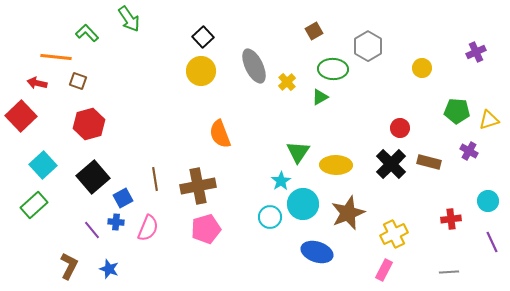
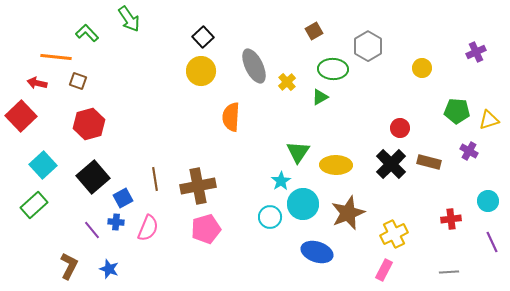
orange semicircle at (220, 134): moved 11 px right, 17 px up; rotated 24 degrees clockwise
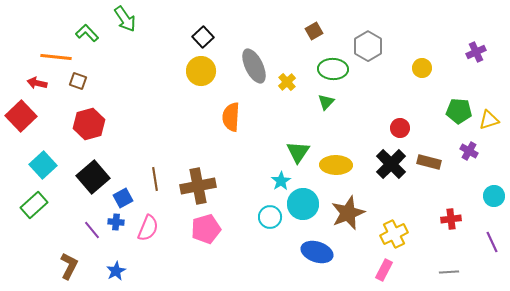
green arrow at (129, 19): moved 4 px left
green triangle at (320, 97): moved 6 px right, 5 px down; rotated 18 degrees counterclockwise
green pentagon at (457, 111): moved 2 px right
cyan circle at (488, 201): moved 6 px right, 5 px up
blue star at (109, 269): moved 7 px right, 2 px down; rotated 24 degrees clockwise
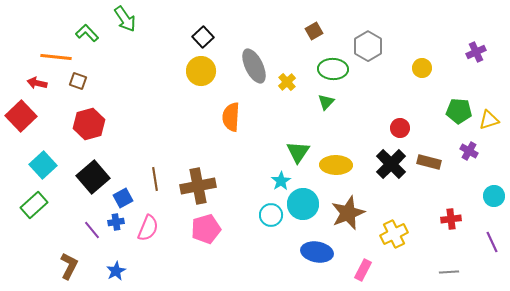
cyan circle at (270, 217): moved 1 px right, 2 px up
blue cross at (116, 222): rotated 14 degrees counterclockwise
blue ellipse at (317, 252): rotated 8 degrees counterclockwise
pink rectangle at (384, 270): moved 21 px left
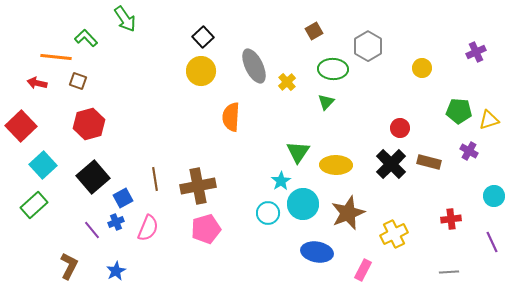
green L-shape at (87, 33): moved 1 px left, 5 px down
red square at (21, 116): moved 10 px down
cyan circle at (271, 215): moved 3 px left, 2 px up
blue cross at (116, 222): rotated 14 degrees counterclockwise
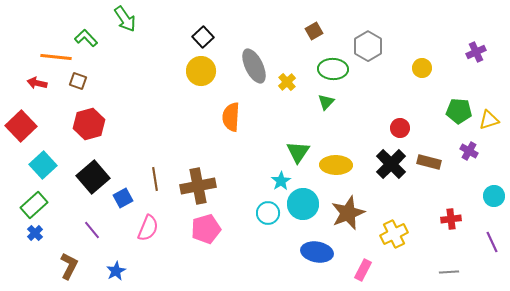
blue cross at (116, 222): moved 81 px left, 11 px down; rotated 21 degrees counterclockwise
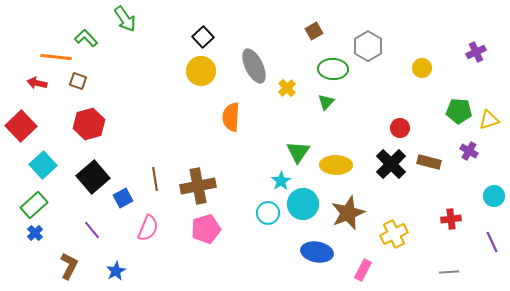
yellow cross at (287, 82): moved 6 px down
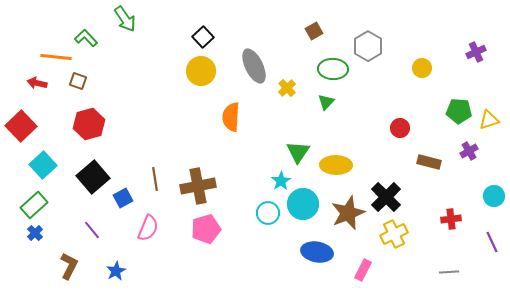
purple cross at (469, 151): rotated 30 degrees clockwise
black cross at (391, 164): moved 5 px left, 33 px down
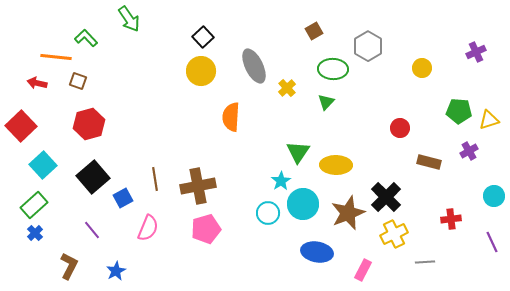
green arrow at (125, 19): moved 4 px right
gray line at (449, 272): moved 24 px left, 10 px up
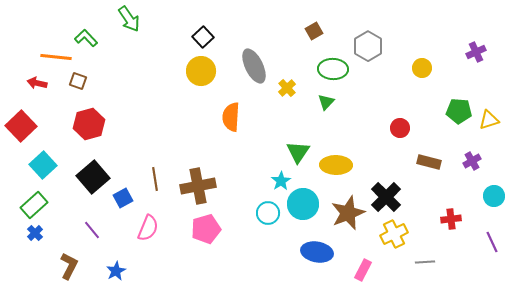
purple cross at (469, 151): moved 3 px right, 10 px down
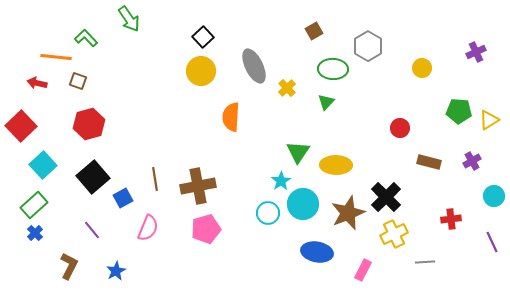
yellow triangle at (489, 120): rotated 15 degrees counterclockwise
